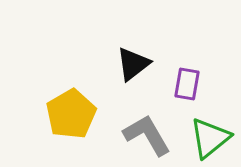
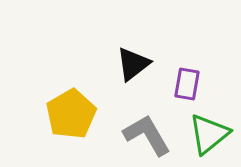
green triangle: moved 1 px left, 4 px up
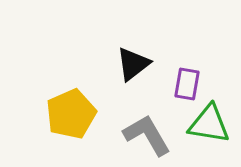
yellow pentagon: rotated 6 degrees clockwise
green triangle: moved 10 px up; rotated 48 degrees clockwise
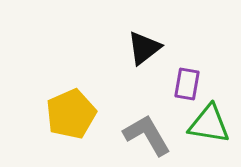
black triangle: moved 11 px right, 16 px up
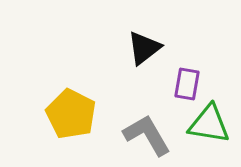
yellow pentagon: rotated 21 degrees counterclockwise
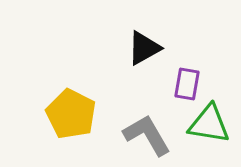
black triangle: rotated 9 degrees clockwise
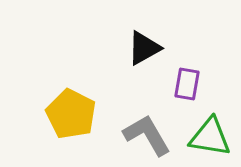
green triangle: moved 1 px right, 13 px down
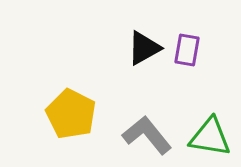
purple rectangle: moved 34 px up
gray L-shape: rotated 9 degrees counterclockwise
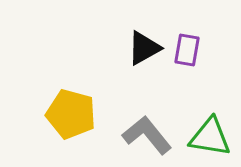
yellow pentagon: rotated 12 degrees counterclockwise
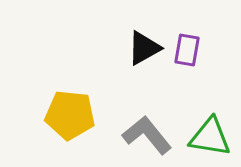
yellow pentagon: moved 1 px left, 1 px down; rotated 9 degrees counterclockwise
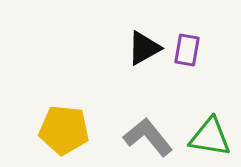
yellow pentagon: moved 6 px left, 15 px down
gray L-shape: moved 1 px right, 2 px down
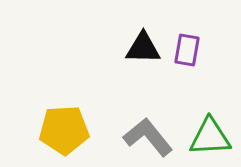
black triangle: moved 1 px left; rotated 30 degrees clockwise
yellow pentagon: rotated 9 degrees counterclockwise
green triangle: rotated 12 degrees counterclockwise
